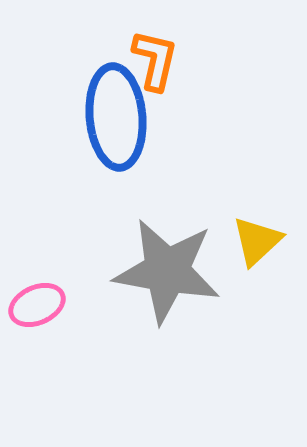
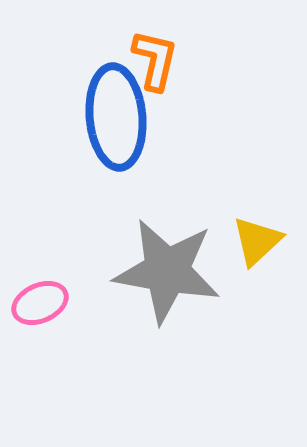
pink ellipse: moved 3 px right, 2 px up
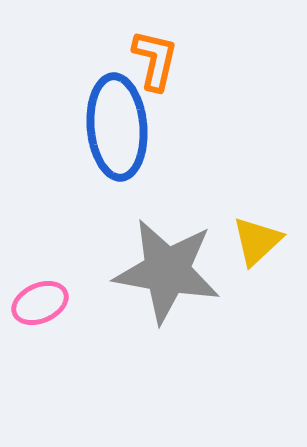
blue ellipse: moved 1 px right, 10 px down
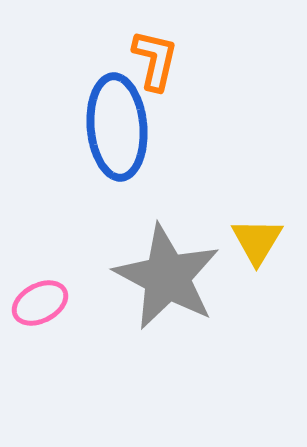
yellow triangle: rotated 16 degrees counterclockwise
gray star: moved 6 px down; rotated 18 degrees clockwise
pink ellipse: rotated 4 degrees counterclockwise
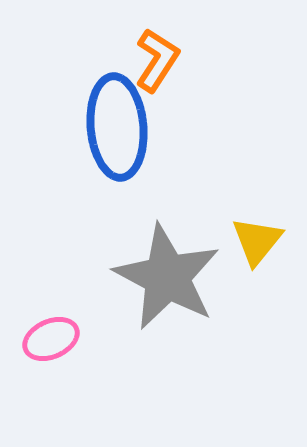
orange L-shape: moved 2 px right; rotated 20 degrees clockwise
yellow triangle: rotated 8 degrees clockwise
pink ellipse: moved 11 px right, 36 px down; rotated 4 degrees clockwise
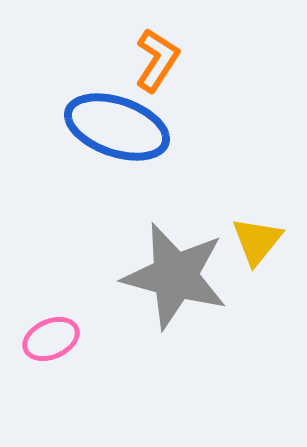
blue ellipse: rotated 66 degrees counterclockwise
gray star: moved 8 px right, 1 px up; rotated 13 degrees counterclockwise
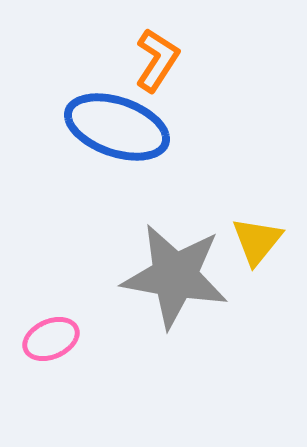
gray star: rotated 5 degrees counterclockwise
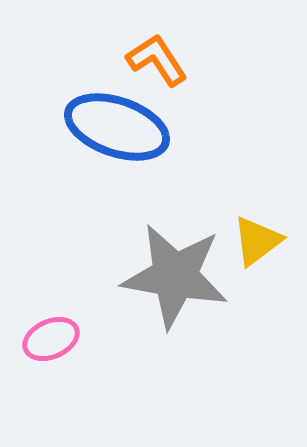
orange L-shape: rotated 66 degrees counterclockwise
yellow triangle: rotated 14 degrees clockwise
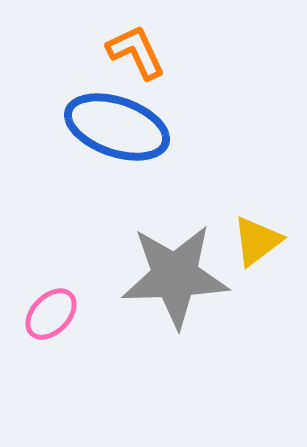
orange L-shape: moved 21 px left, 8 px up; rotated 8 degrees clockwise
gray star: rotated 12 degrees counterclockwise
pink ellipse: moved 25 px up; rotated 22 degrees counterclockwise
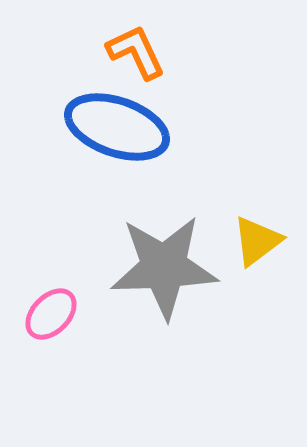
gray star: moved 11 px left, 9 px up
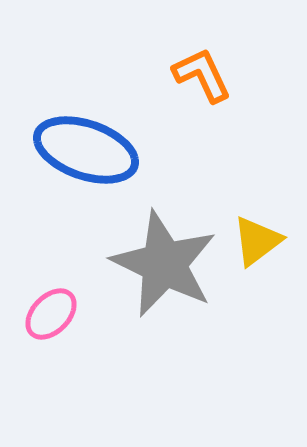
orange L-shape: moved 66 px right, 23 px down
blue ellipse: moved 31 px left, 23 px down
gray star: moved 3 px up; rotated 28 degrees clockwise
